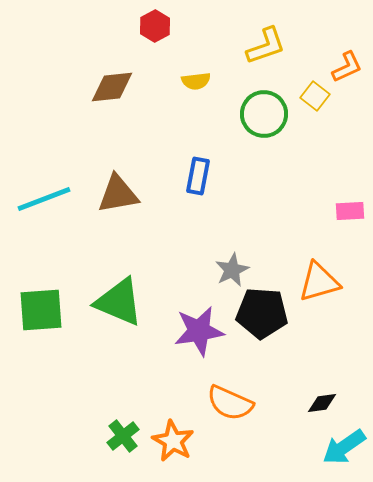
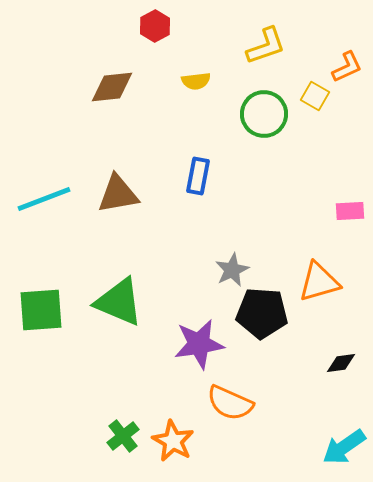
yellow square: rotated 8 degrees counterclockwise
purple star: moved 13 px down
black diamond: moved 19 px right, 40 px up
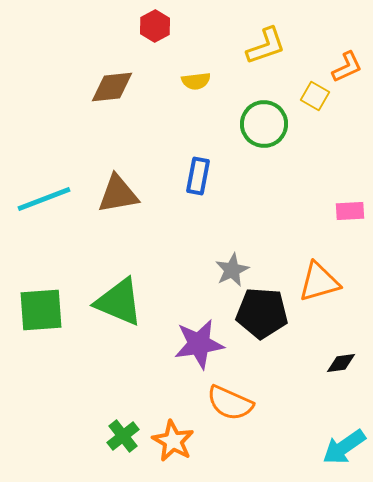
green circle: moved 10 px down
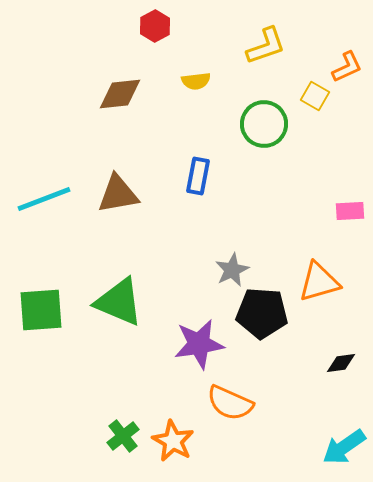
brown diamond: moved 8 px right, 7 px down
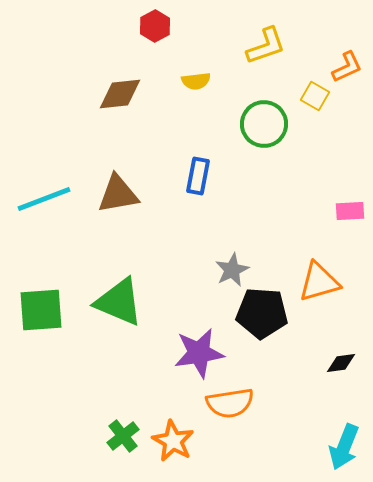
purple star: moved 9 px down
orange semicircle: rotated 33 degrees counterclockwise
cyan arrow: rotated 33 degrees counterclockwise
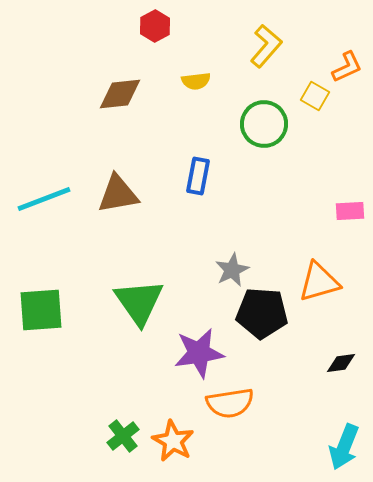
yellow L-shape: rotated 30 degrees counterclockwise
green triangle: moved 20 px right; rotated 32 degrees clockwise
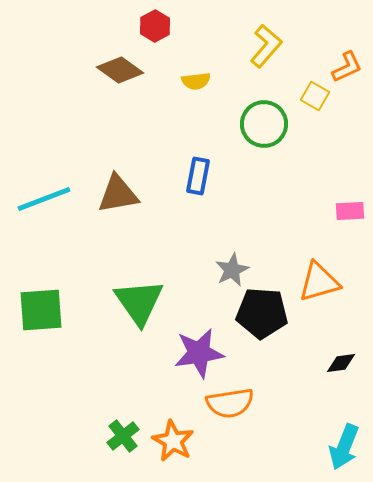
brown diamond: moved 24 px up; rotated 42 degrees clockwise
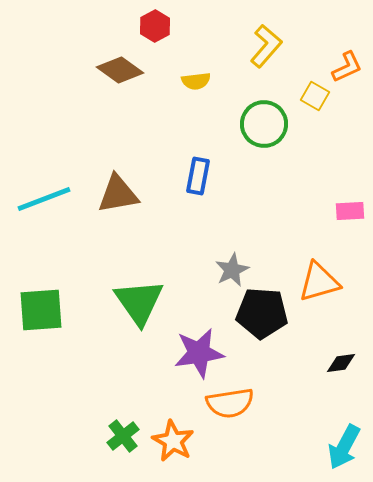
cyan arrow: rotated 6 degrees clockwise
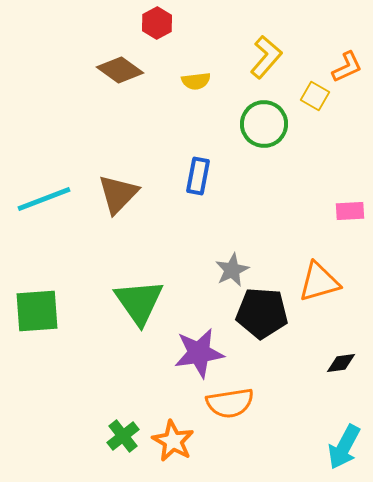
red hexagon: moved 2 px right, 3 px up
yellow L-shape: moved 11 px down
brown triangle: rotated 36 degrees counterclockwise
green square: moved 4 px left, 1 px down
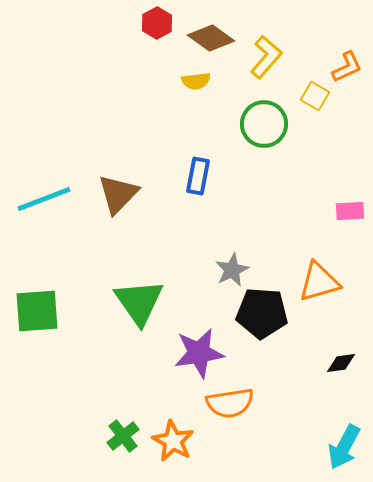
brown diamond: moved 91 px right, 32 px up
